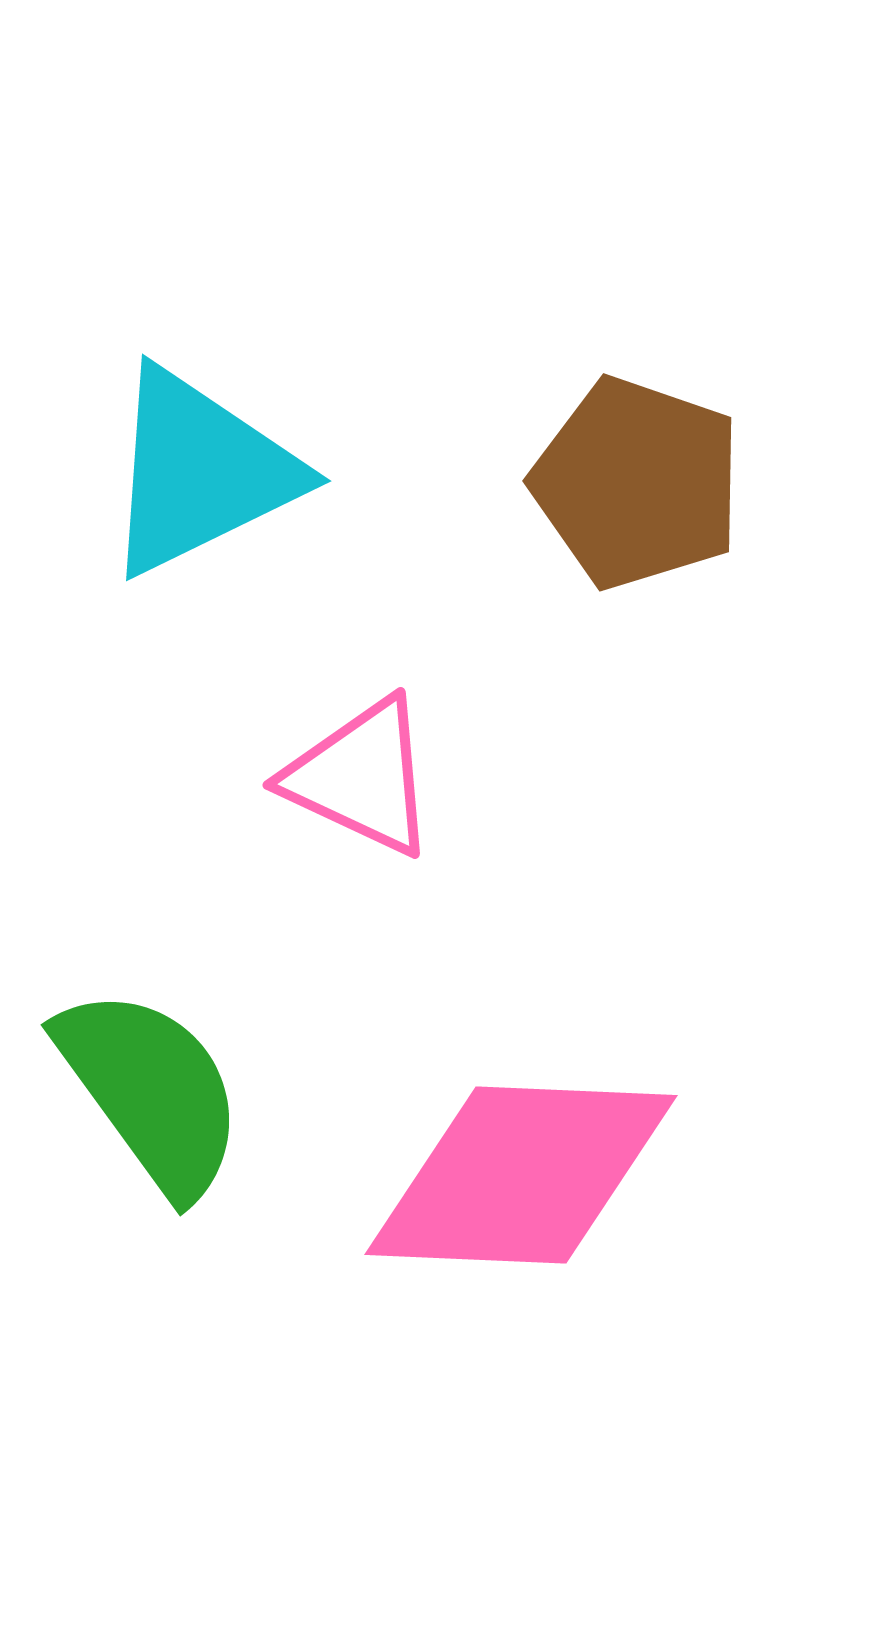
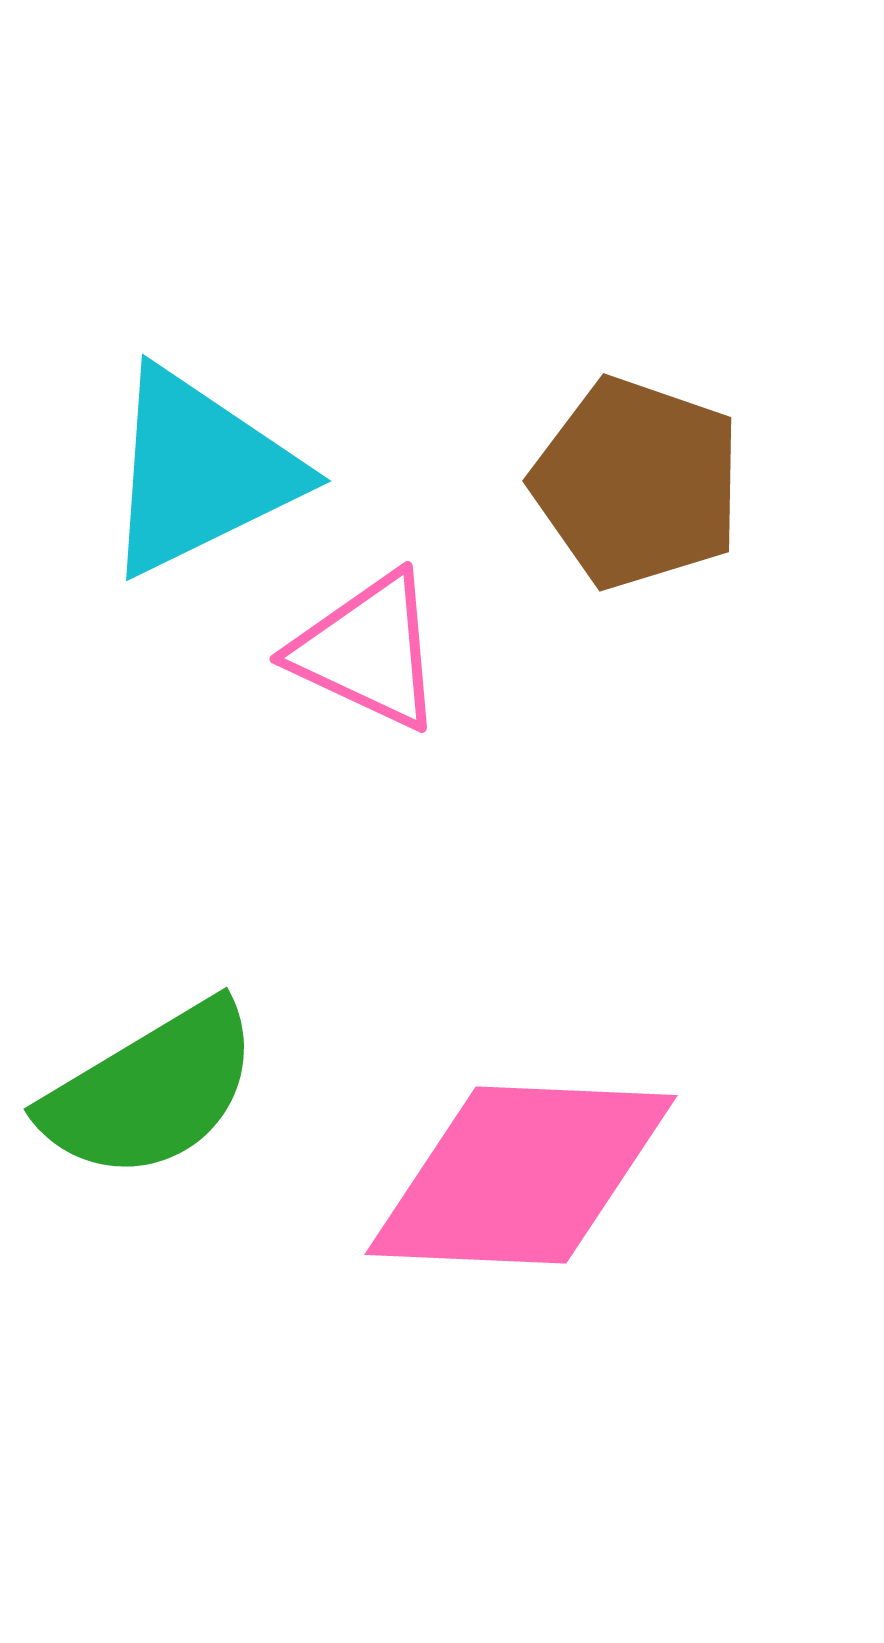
pink triangle: moved 7 px right, 126 px up
green semicircle: rotated 95 degrees clockwise
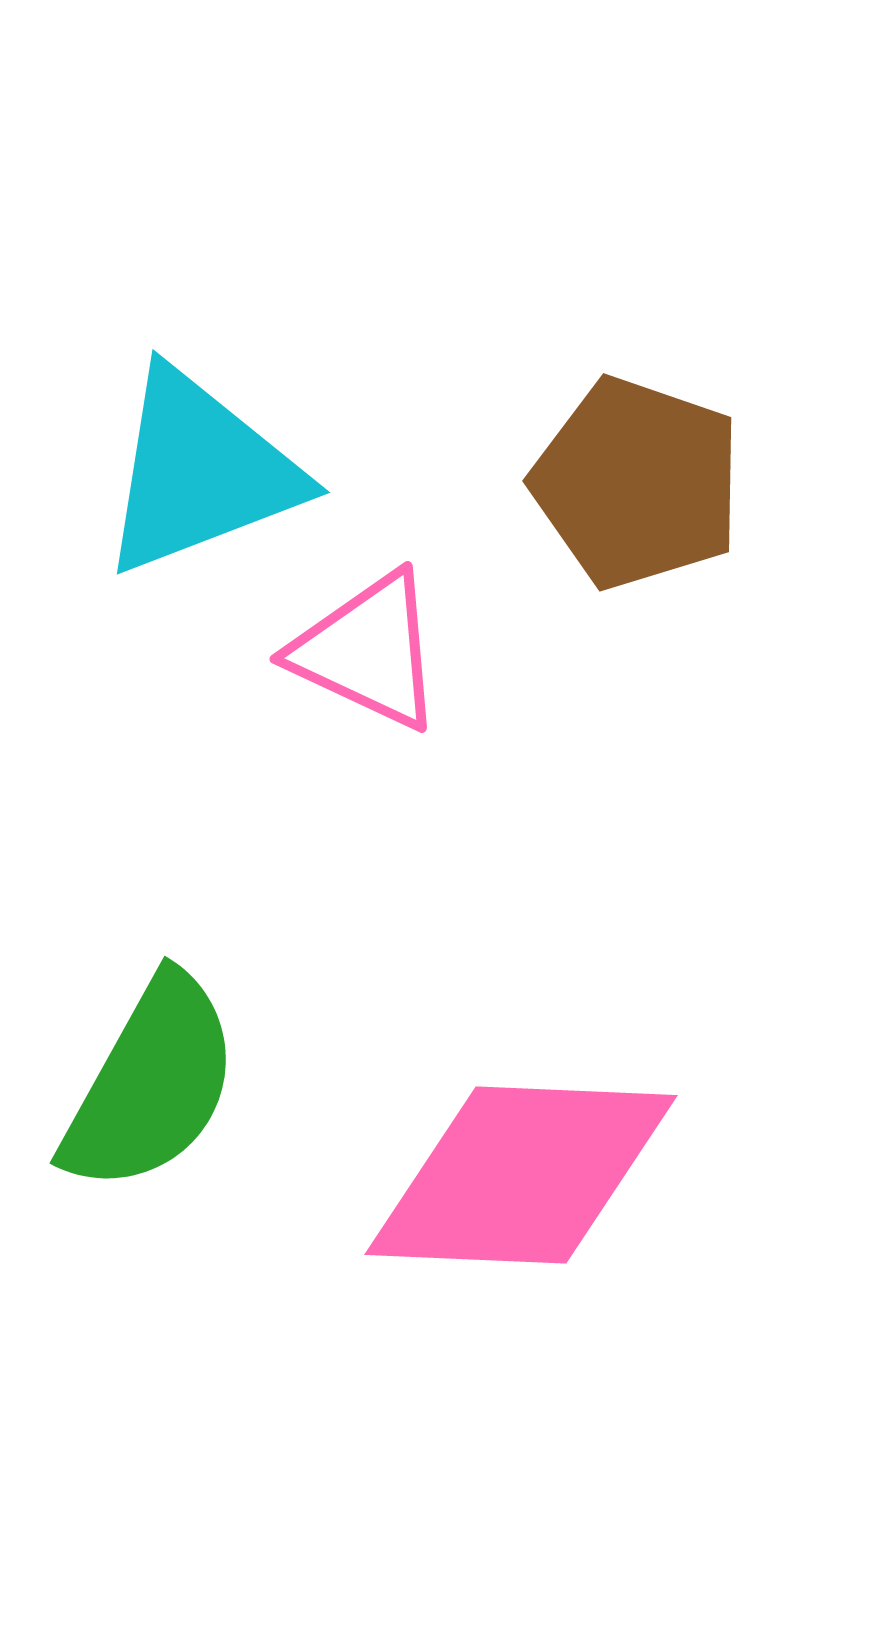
cyan triangle: rotated 5 degrees clockwise
green semicircle: moved 7 px up; rotated 30 degrees counterclockwise
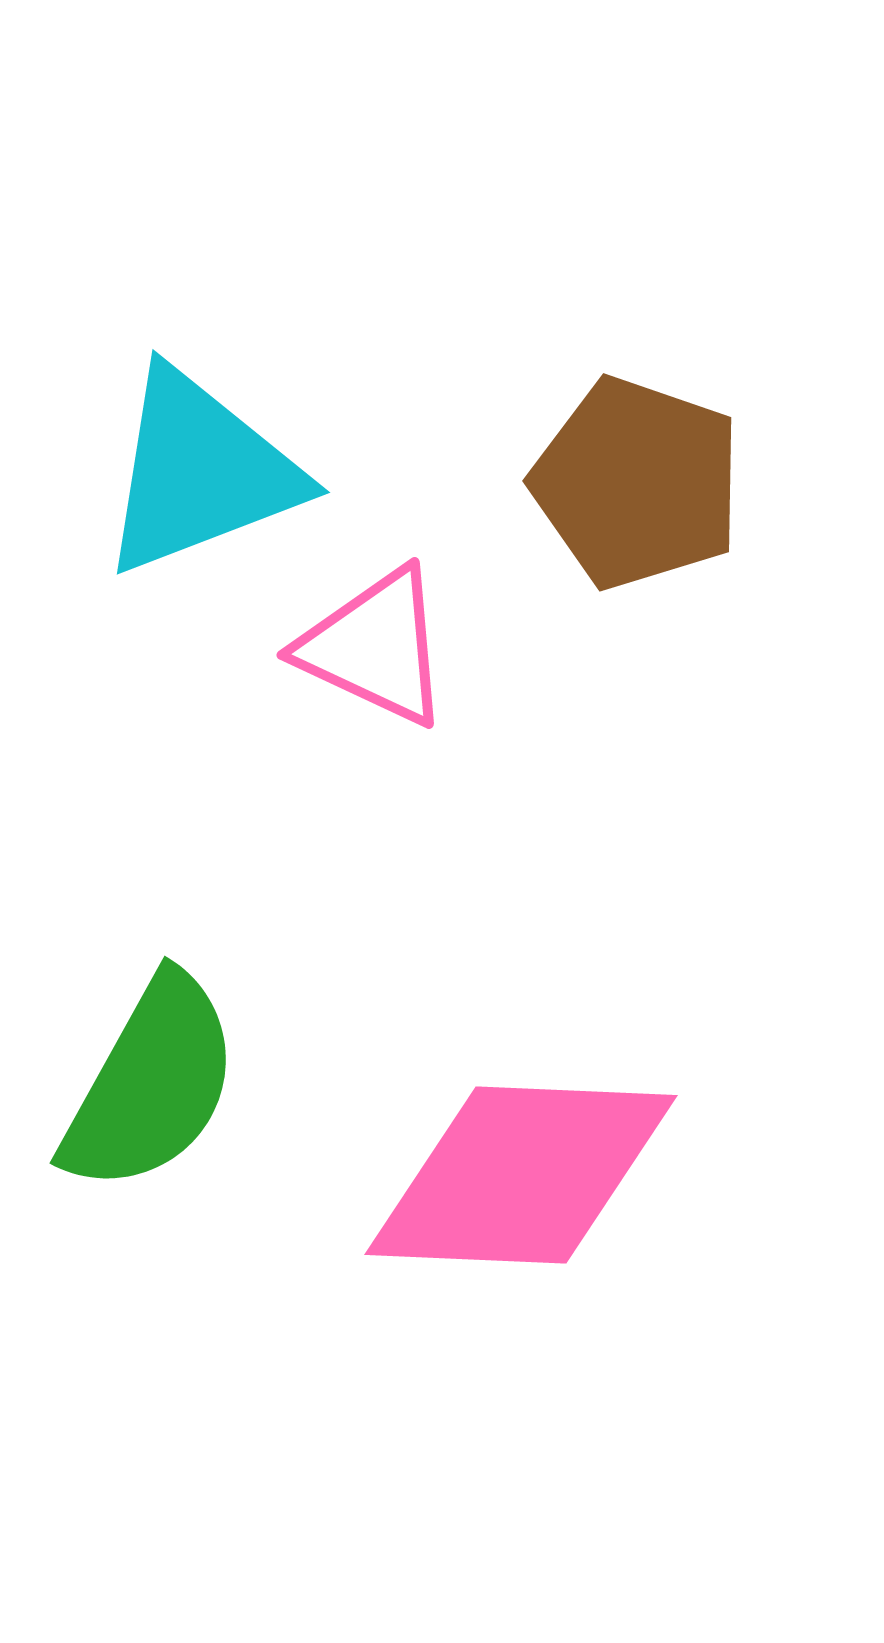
pink triangle: moved 7 px right, 4 px up
